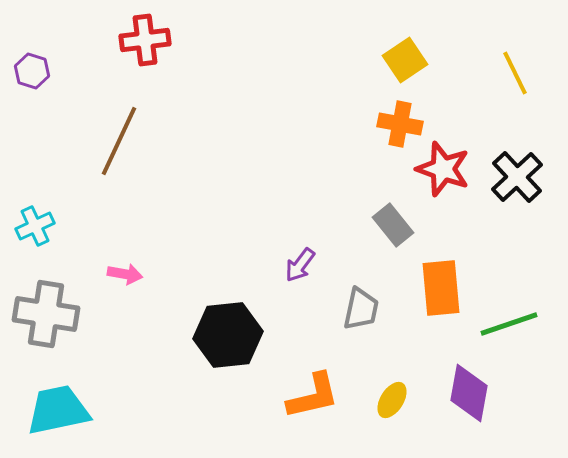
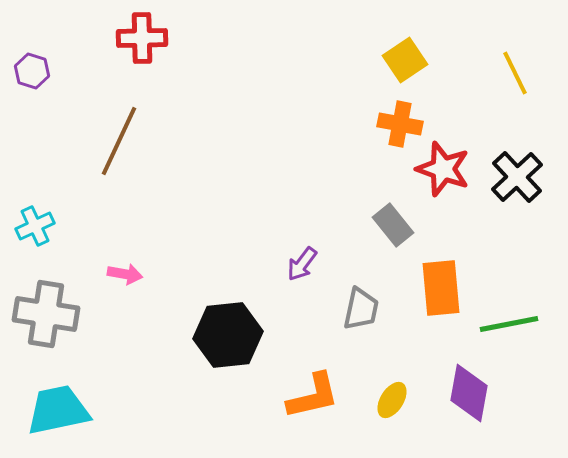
red cross: moved 3 px left, 2 px up; rotated 6 degrees clockwise
purple arrow: moved 2 px right, 1 px up
green line: rotated 8 degrees clockwise
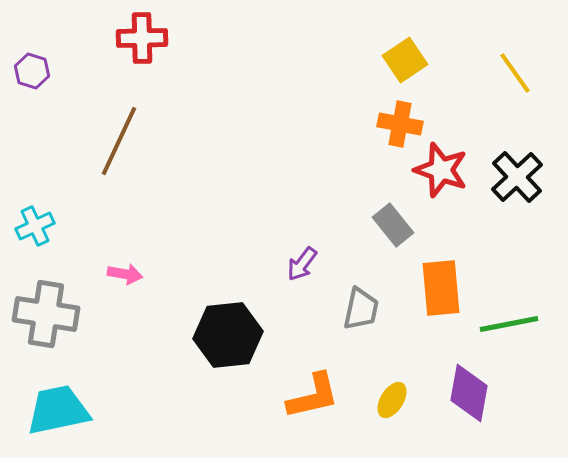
yellow line: rotated 9 degrees counterclockwise
red star: moved 2 px left, 1 px down
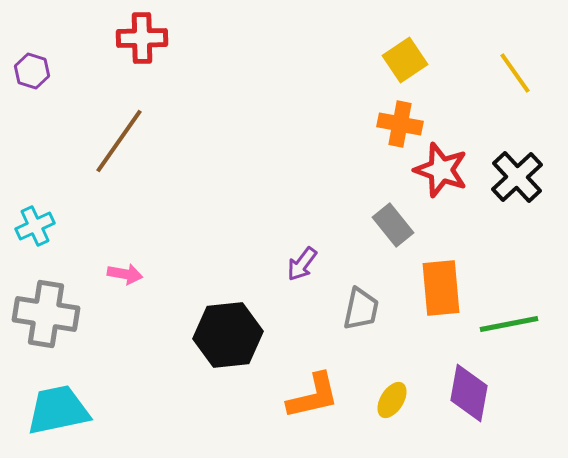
brown line: rotated 10 degrees clockwise
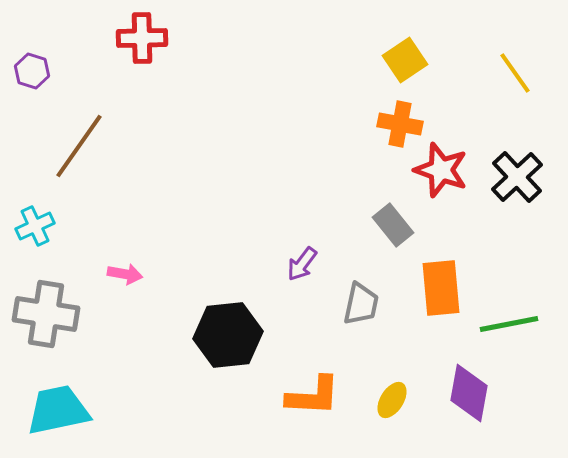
brown line: moved 40 px left, 5 px down
gray trapezoid: moved 5 px up
orange L-shape: rotated 16 degrees clockwise
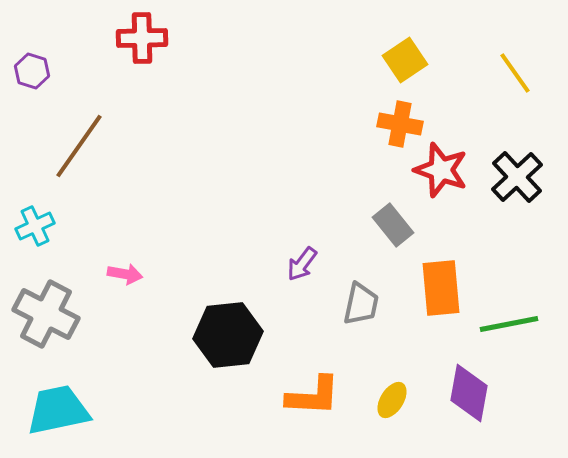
gray cross: rotated 18 degrees clockwise
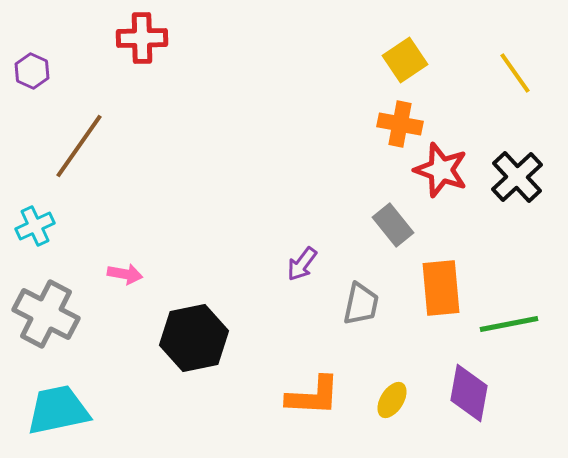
purple hexagon: rotated 8 degrees clockwise
black hexagon: moved 34 px left, 3 px down; rotated 6 degrees counterclockwise
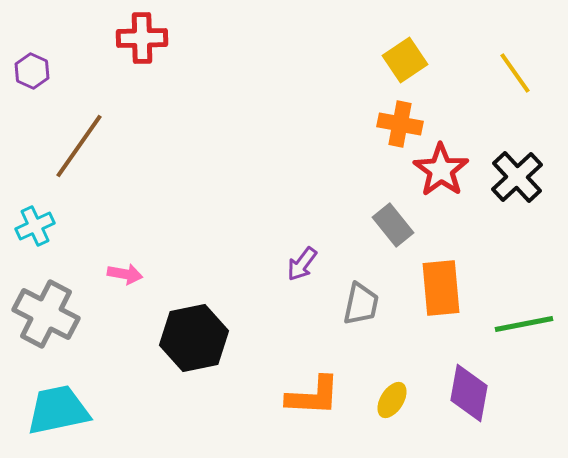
red star: rotated 16 degrees clockwise
green line: moved 15 px right
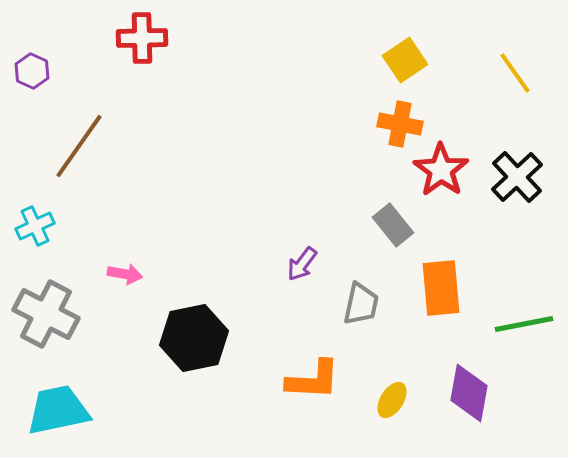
orange L-shape: moved 16 px up
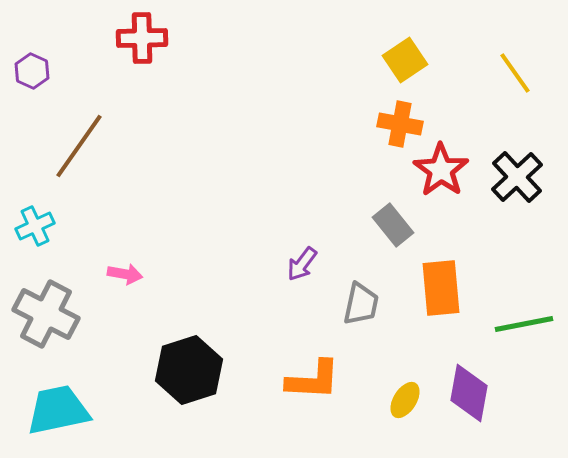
black hexagon: moved 5 px left, 32 px down; rotated 6 degrees counterclockwise
yellow ellipse: moved 13 px right
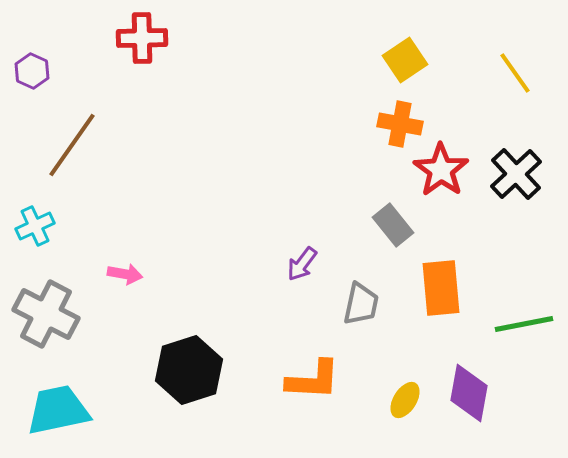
brown line: moved 7 px left, 1 px up
black cross: moved 1 px left, 3 px up
